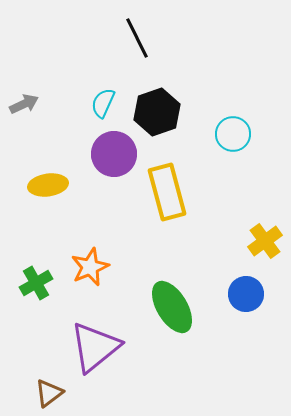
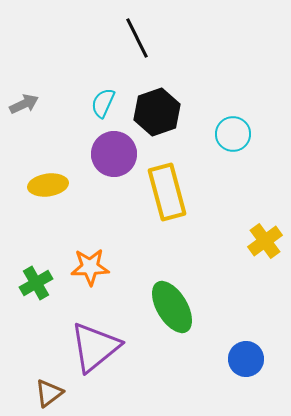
orange star: rotated 21 degrees clockwise
blue circle: moved 65 px down
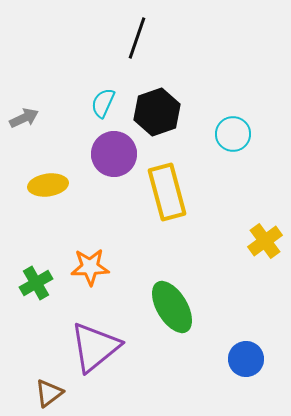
black line: rotated 45 degrees clockwise
gray arrow: moved 14 px down
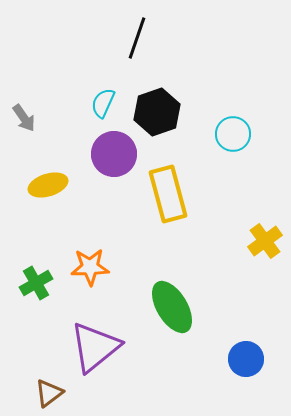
gray arrow: rotated 80 degrees clockwise
yellow ellipse: rotated 9 degrees counterclockwise
yellow rectangle: moved 1 px right, 2 px down
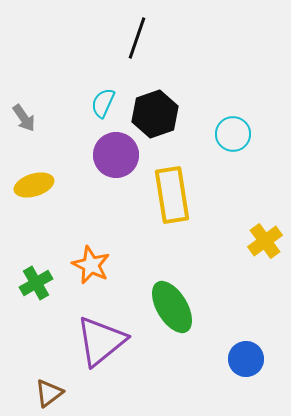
black hexagon: moved 2 px left, 2 px down
purple circle: moved 2 px right, 1 px down
yellow ellipse: moved 14 px left
yellow rectangle: moved 4 px right, 1 px down; rotated 6 degrees clockwise
orange star: moved 1 px right, 2 px up; rotated 27 degrees clockwise
purple triangle: moved 6 px right, 6 px up
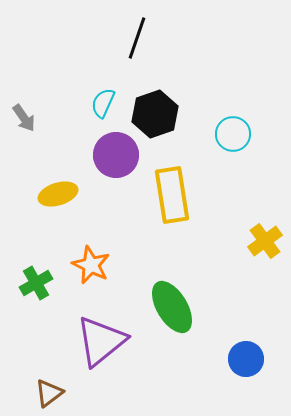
yellow ellipse: moved 24 px right, 9 px down
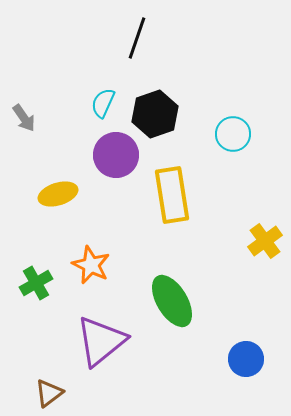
green ellipse: moved 6 px up
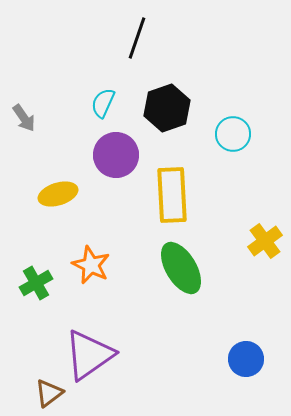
black hexagon: moved 12 px right, 6 px up
yellow rectangle: rotated 6 degrees clockwise
green ellipse: moved 9 px right, 33 px up
purple triangle: moved 12 px left, 14 px down; rotated 4 degrees clockwise
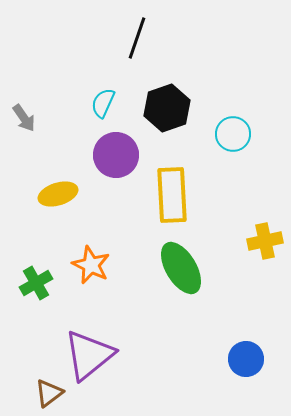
yellow cross: rotated 24 degrees clockwise
purple triangle: rotated 4 degrees counterclockwise
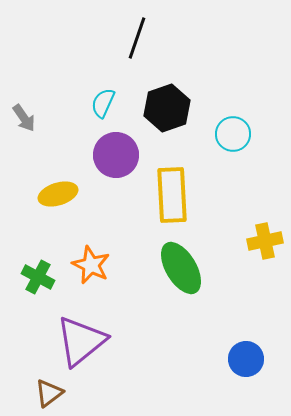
green cross: moved 2 px right, 6 px up; rotated 32 degrees counterclockwise
purple triangle: moved 8 px left, 14 px up
